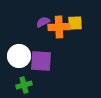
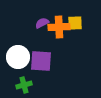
purple semicircle: moved 1 px left, 1 px down
white circle: moved 1 px left, 1 px down
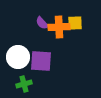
purple semicircle: rotated 104 degrees counterclockwise
green cross: moved 1 px up
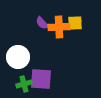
purple square: moved 18 px down
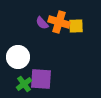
yellow square: moved 1 px right, 3 px down
orange cross: moved 5 px up; rotated 20 degrees clockwise
green cross: rotated 21 degrees counterclockwise
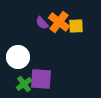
orange cross: rotated 20 degrees clockwise
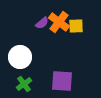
purple semicircle: rotated 88 degrees counterclockwise
white circle: moved 2 px right
purple square: moved 21 px right, 2 px down
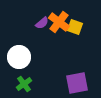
yellow square: moved 1 px left, 1 px down; rotated 21 degrees clockwise
white circle: moved 1 px left
purple square: moved 15 px right, 2 px down; rotated 15 degrees counterclockwise
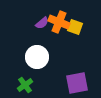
orange cross: rotated 15 degrees counterclockwise
white circle: moved 18 px right
green cross: moved 1 px right, 1 px down
